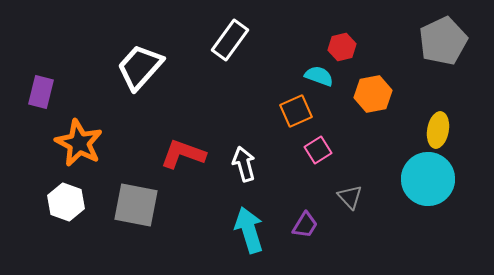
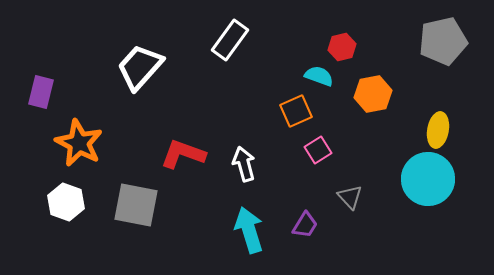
gray pentagon: rotated 12 degrees clockwise
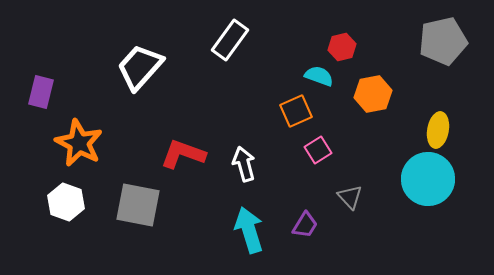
gray square: moved 2 px right
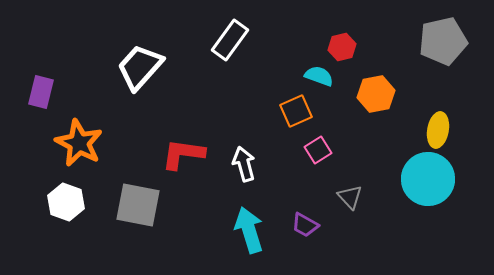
orange hexagon: moved 3 px right
red L-shape: rotated 12 degrees counterclockwise
purple trapezoid: rotated 88 degrees clockwise
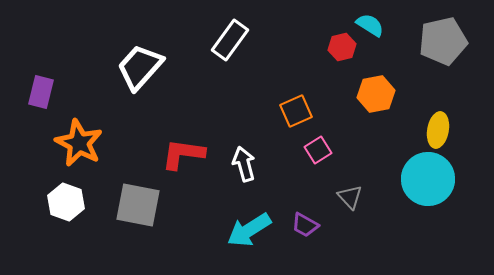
cyan semicircle: moved 51 px right, 51 px up; rotated 12 degrees clockwise
cyan arrow: rotated 105 degrees counterclockwise
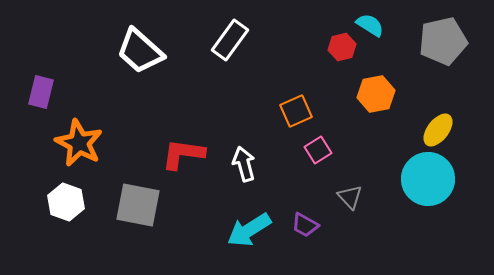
white trapezoid: moved 16 px up; rotated 90 degrees counterclockwise
yellow ellipse: rotated 28 degrees clockwise
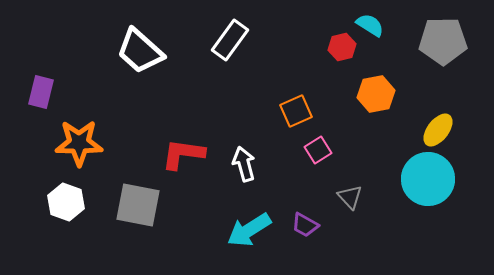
gray pentagon: rotated 12 degrees clockwise
orange star: rotated 27 degrees counterclockwise
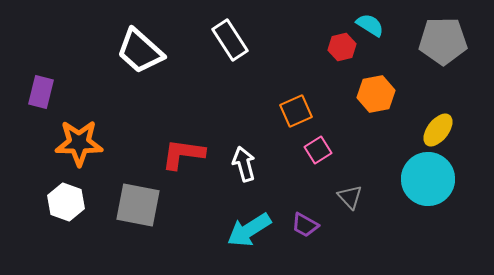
white rectangle: rotated 69 degrees counterclockwise
